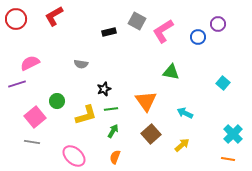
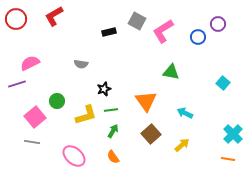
green line: moved 1 px down
orange semicircle: moved 2 px left; rotated 56 degrees counterclockwise
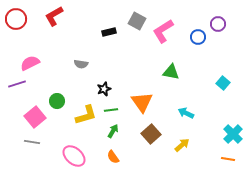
orange triangle: moved 4 px left, 1 px down
cyan arrow: moved 1 px right
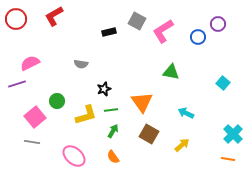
brown square: moved 2 px left; rotated 18 degrees counterclockwise
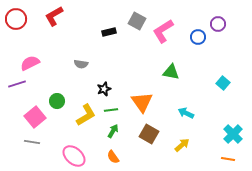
yellow L-shape: rotated 15 degrees counterclockwise
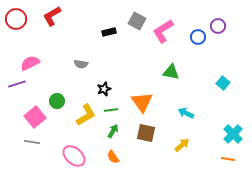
red L-shape: moved 2 px left
purple circle: moved 2 px down
brown square: moved 3 px left, 1 px up; rotated 18 degrees counterclockwise
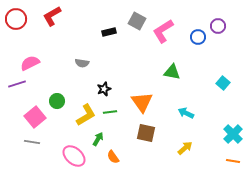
gray semicircle: moved 1 px right, 1 px up
green triangle: moved 1 px right
green line: moved 1 px left, 2 px down
green arrow: moved 15 px left, 8 px down
yellow arrow: moved 3 px right, 3 px down
orange line: moved 5 px right, 2 px down
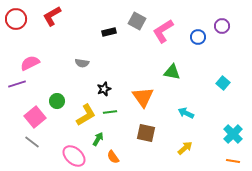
purple circle: moved 4 px right
orange triangle: moved 1 px right, 5 px up
gray line: rotated 28 degrees clockwise
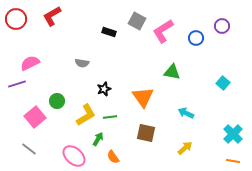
black rectangle: rotated 32 degrees clockwise
blue circle: moved 2 px left, 1 px down
green line: moved 5 px down
gray line: moved 3 px left, 7 px down
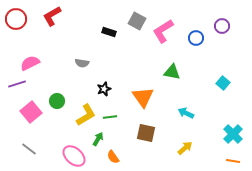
pink square: moved 4 px left, 5 px up
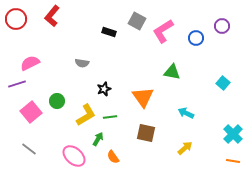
red L-shape: rotated 20 degrees counterclockwise
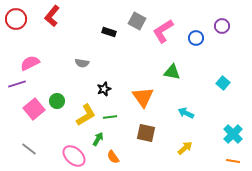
pink square: moved 3 px right, 3 px up
